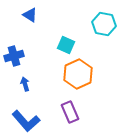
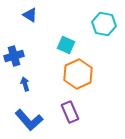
blue L-shape: moved 3 px right, 1 px up
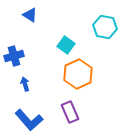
cyan hexagon: moved 1 px right, 3 px down
cyan square: rotated 12 degrees clockwise
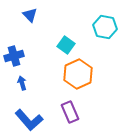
blue triangle: rotated 14 degrees clockwise
blue arrow: moved 3 px left, 1 px up
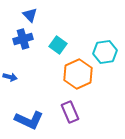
cyan hexagon: moved 25 px down; rotated 20 degrees counterclockwise
cyan square: moved 8 px left
blue cross: moved 9 px right, 17 px up
blue arrow: moved 12 px left, 6 px up; rotated 120 degrees clockwise
blue L-shape: rotated 24 degrees counterclockwise
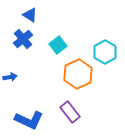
blue triangle: rotated 14 degrees counterclockwise
blue cross: rotated 24 degrees counterclockwise
cyan square: rotated 18 degrees clockwise
cyan hexagon: rotated 20 degrees counterclockwise
blue arrow: rotated 24 degrees counterclockwise
purple rectangle: rotated 15 degrees counterclockwise
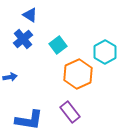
blue L-shape: rotated 16 degrees counterclockwise
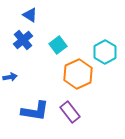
blue cross: moved 1 px down
blue L-shape: moved 6 px right, 9 px up
